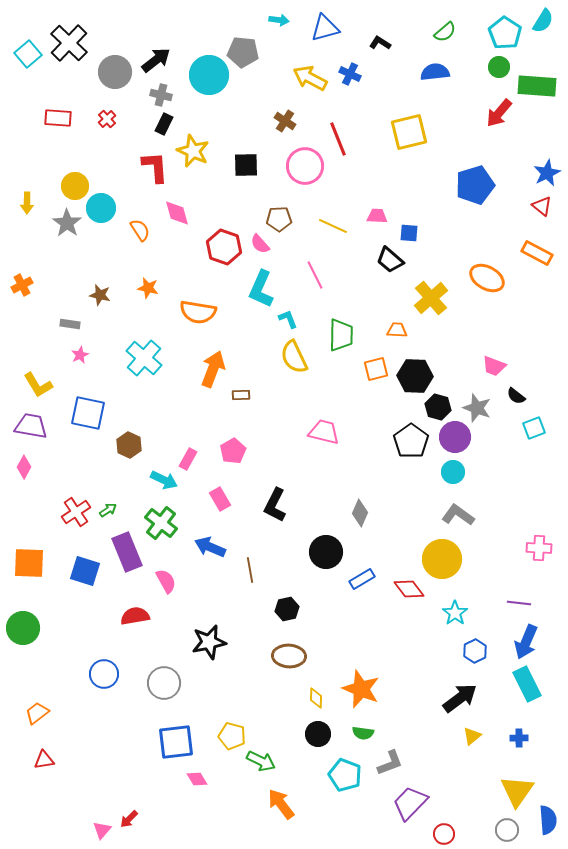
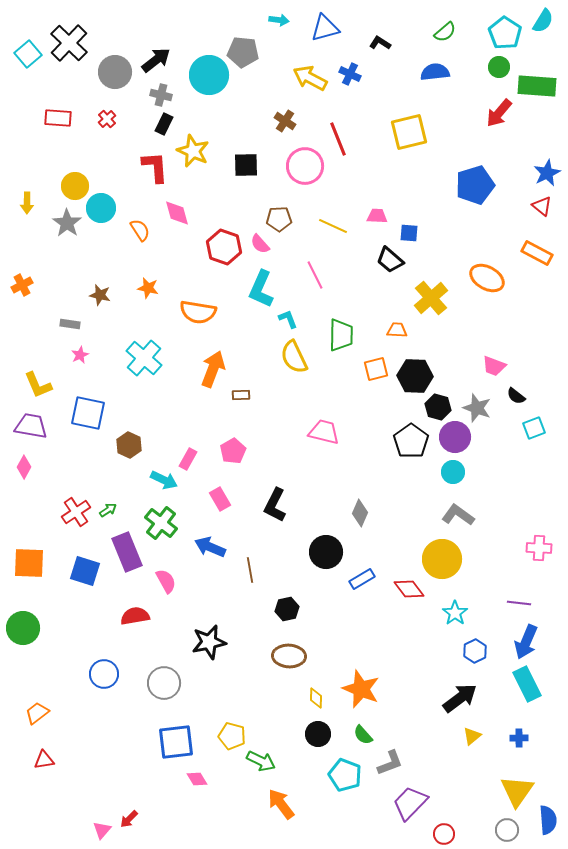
yellow L-shape at (38, 385): rotated 8 degrees clockwise
green semicircle at (363, 733): moved 2 px down; rotated 40 degrees clockwise
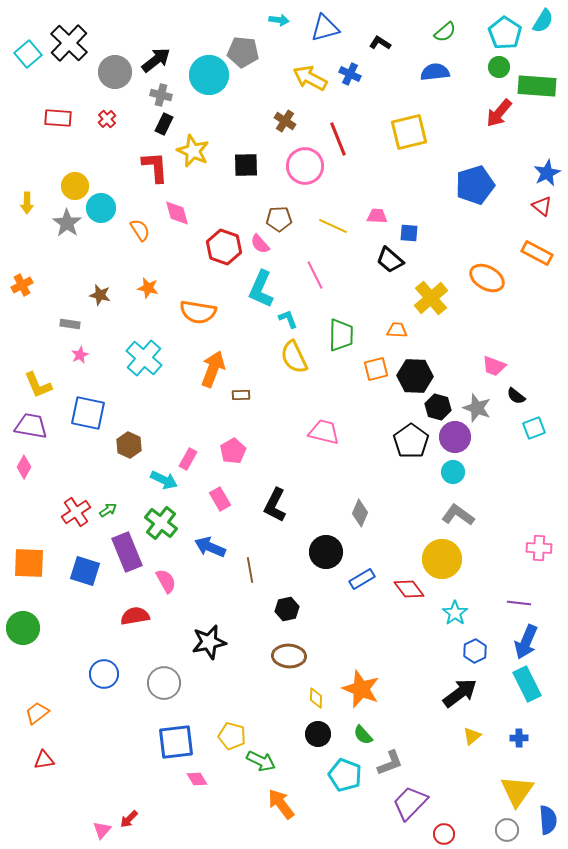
black arrow at (460, 698): moved 5 px up
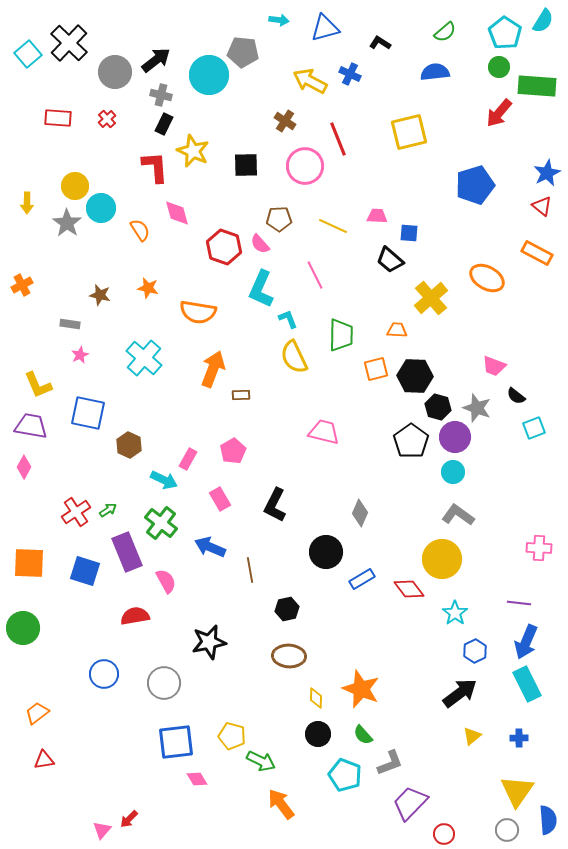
yellow arrow at (310, 78): moved 3 px down
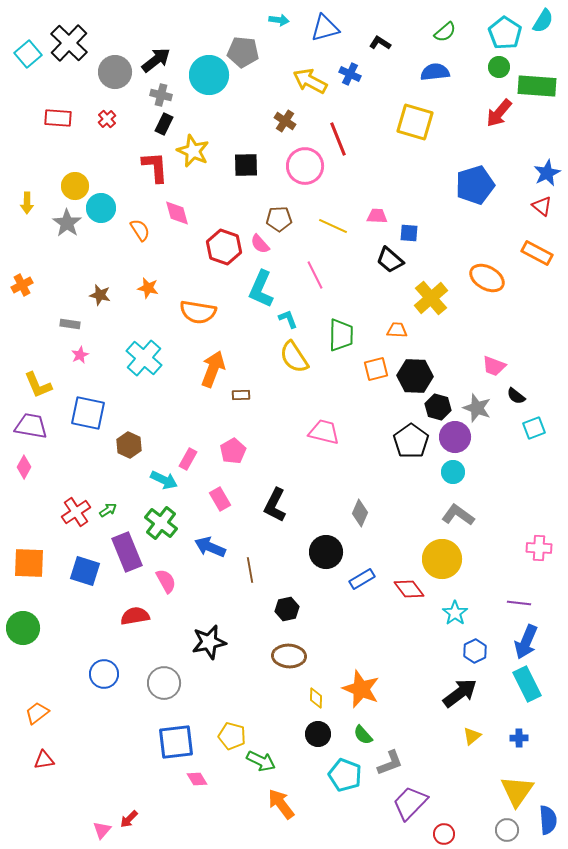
yellow square at (409, 132): moved 6 px right, 10 px up; rotated 30 degrees clockwise
yellow semicircle at (294, 357): rotated 8 degrees counterclockwise
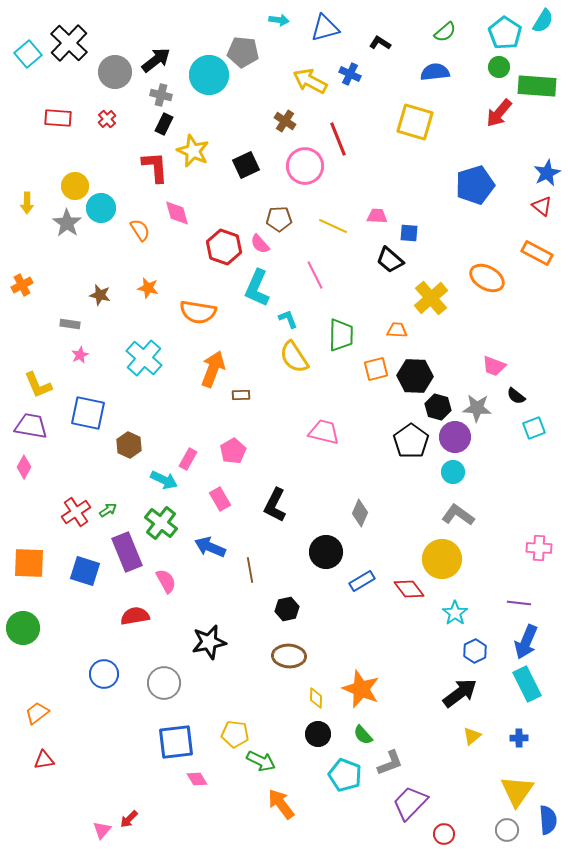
black square at (246, 165): rotated 24 degrees counterclockwise
cyan L-shape at (261, 289): moved 4 px left, 1 px up
gray star at (477, 408): rotated 16 degrees counterclockwise
blue rectangle at (362, 579): moved 2 px down
yellow pentagon at (232, 736): moved 3 px right, 2 px up; rotated 8 degrees counterclockwise
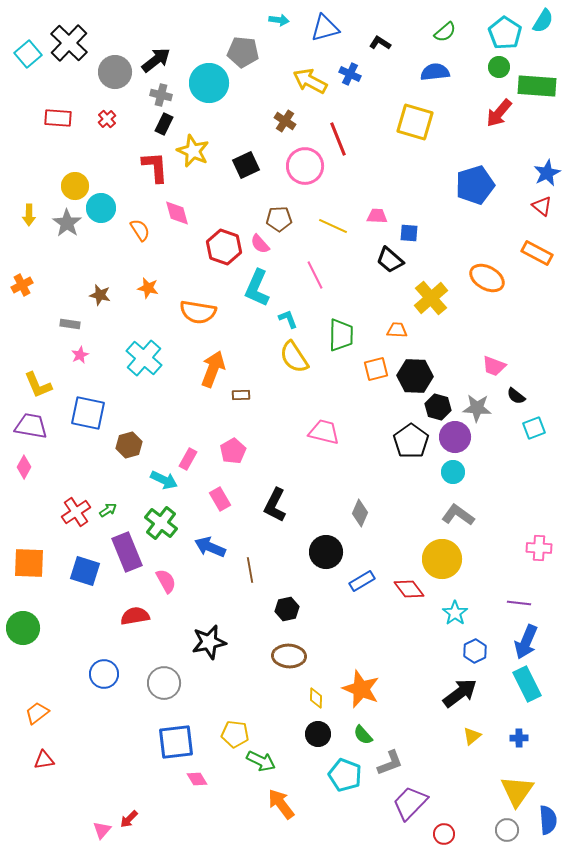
cyan circle at (209, 75): moved 8 px down
yellow arrow at (27, 203): moved 2 px right, 12 px down
brown hexagon at (129, 445): rotated 20 degrees clockwise
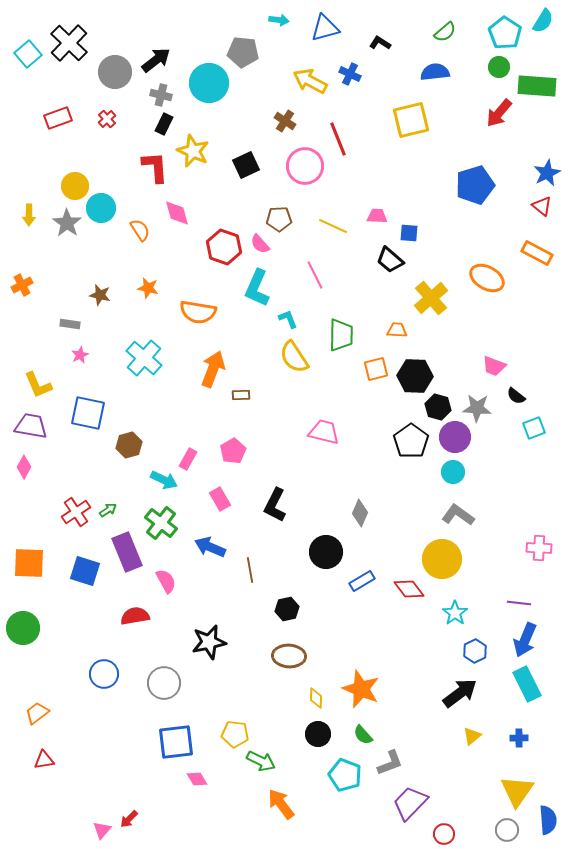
red rectangle at (58, 118): rotated 24 degrees counterclockwise
yellow square at (415, 122): moved 4 px left, 2 px up; rotated 30 degrees counterclockwise
blue arrow at (526, 642): moved 1 px left, 2 px up
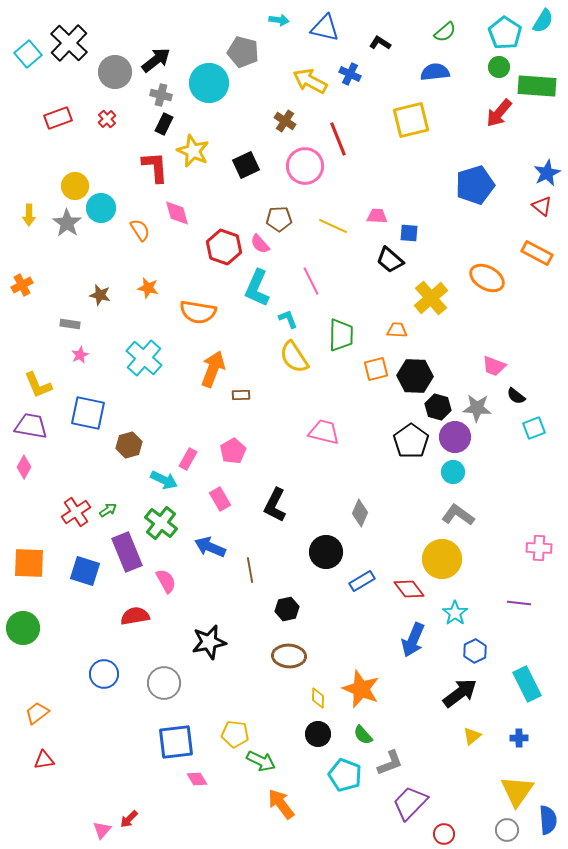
blue triangle at (325, 28): rotated 28 degrees clockwise
gray pentagon at (243, 52): rotated 8 degrees clockwise
pink line at (315, 275): moved 4 px left, 6 px down
blue arrow at (525, 640): moved 112 px left
yellow diamond at (316, 698): moved 2 px right
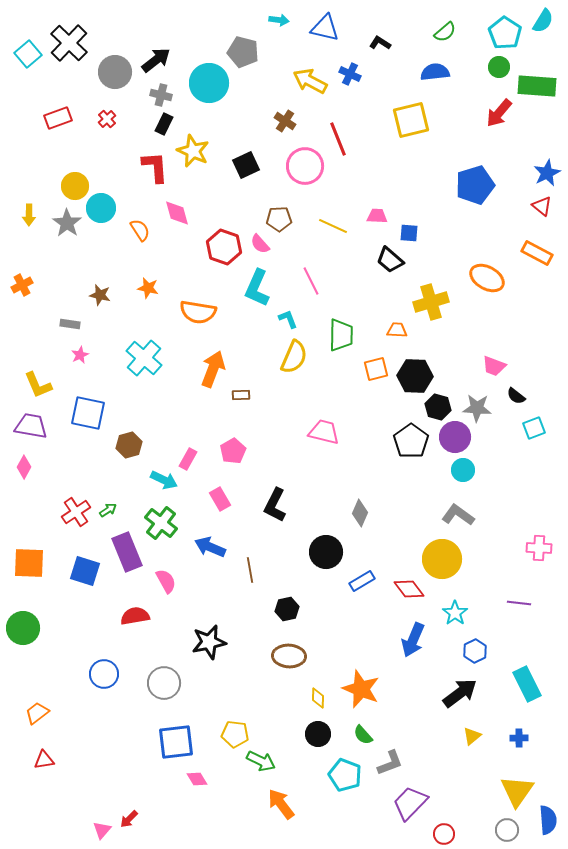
yellow cross at (431, 298): moved 4 px down; rotated 24 degrees clockwise
yellow semicircle at (294, 357): rotated 124 degrees counterclockwise
cyan circle at (453, 472): moved 10 px right, 2 px up
